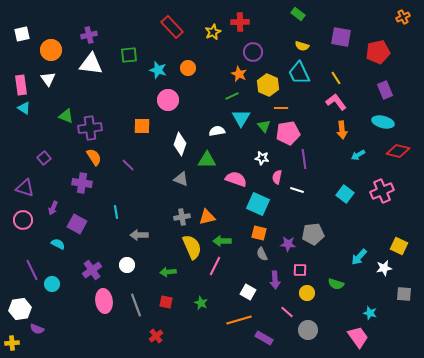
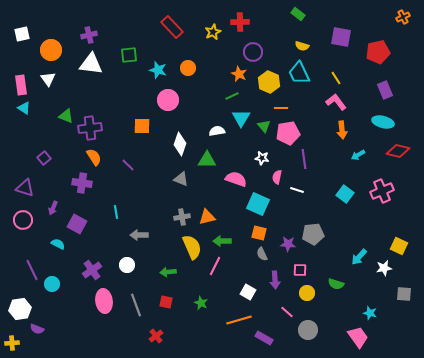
yellow hexagon at (268, 85): moved 1 px right, 3 px up
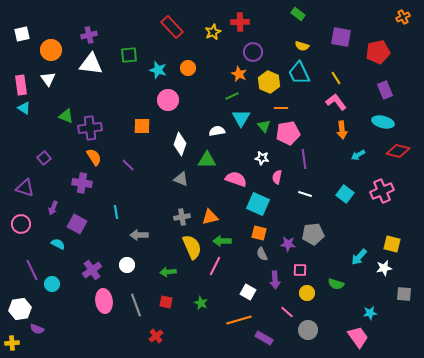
white line at (297, 190): moved 8 px right, 4 px down
orange triangle at (207, 217): moved 3 px right
pink circle at (23, 220): moved 2 px left, 4 px down
yellow square at (399, 246): moved 7 px left, 2 px up; rotated 12 degrees counterclockwise
cyan star at (370, 313): rotated 24 degrees counterclockwise
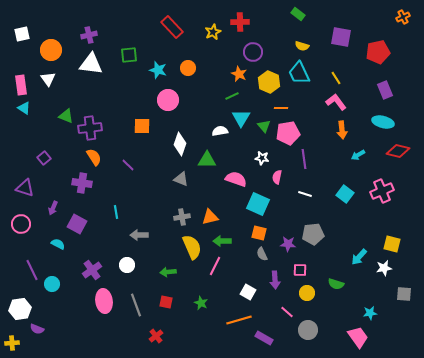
white semicircle at (217, 131): moved 3 px right
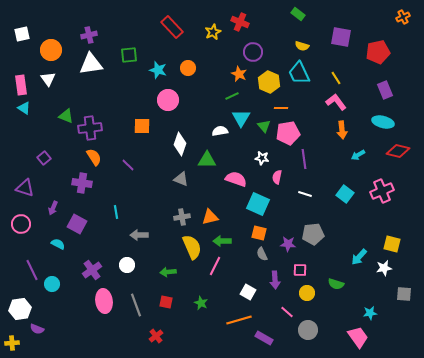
red cross at (240, 22): rotated 24 degrees clockwise
white triangle at (91, 64): rotated 15 degrees counterclockwise
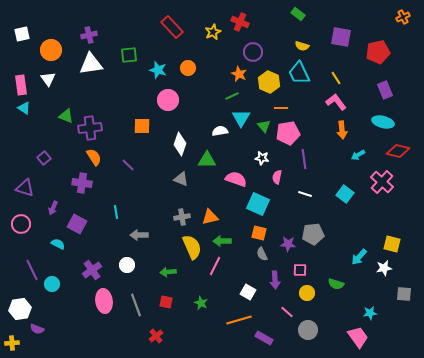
pink cross at (382, 191): moved 9 px up; rotated 25 degrees counterclockwise
